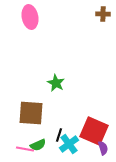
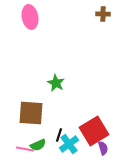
red square: rotated 36 degrees clockwise
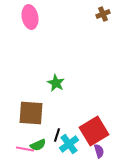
brown cross: rotated 24 degrees counterclockwise
black line: moved 2 px left
purple semicircle: moved 4 px left, 3 px down
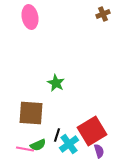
red square: moved 2 px left
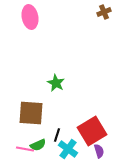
brown cross: moved 1 px right, 2 px up
cyan cross: moved 1 px left, 5 px down; rotated 18 degrees counterclockwise
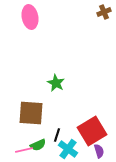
pink line: moved 1 px left, 1 px down; rotated 24 degrees counterclockwise
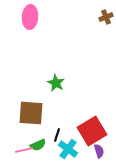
brown cross: moved 2 px right, 5 px down
pink ellipse: rotated 15 degrees clockwise
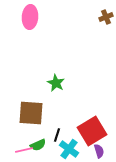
cyan cross: moved 1 px right
